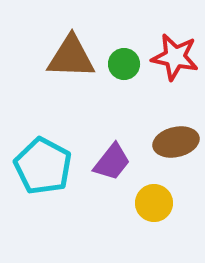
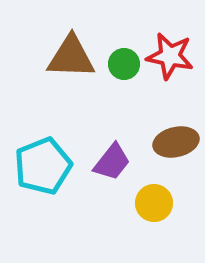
red star: moved 5 px left, 1 px up
cyan pentagon: rotated 22 degrees clockwise
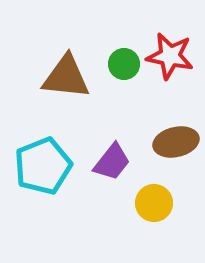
brown triangle: moved 5 px left, 20 px down; rotated 4 degrees clockwise
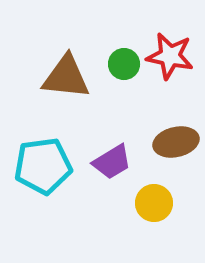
purple trapezoid: rotated 21 degrees clockwise
cyan pentagon: rotated 14 degrees clockwise
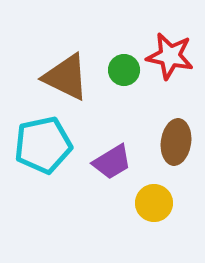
green circle: moved 6 px down
brown triangle: rotated 20 degrees clockwise
brown ellipse: rotated 69 degrees counterclockwise
cyan pentagon: moved 21 px up; rotated 4 degrees counterclockwise
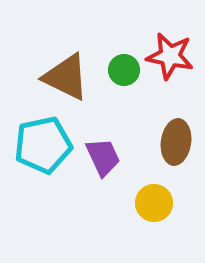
purple trapezoid: moved 9 px left, 5 px up; rotated 84 degrees counterclockwise
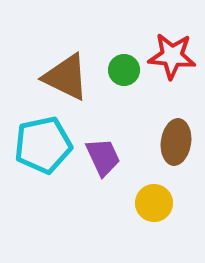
red star: moved 2 px right; rotated 6 degrees counterclockwise
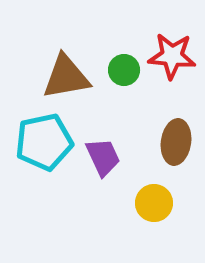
brown triangle: rotated 36 degrees counterclockwise
cyan pentagon: moved 1 px right, 3 px up
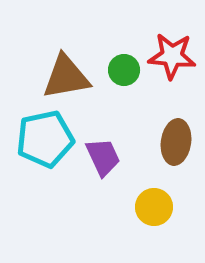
cyan pentagon: moved 1 px right, 3 px up
yellow circle: moved 4 px down
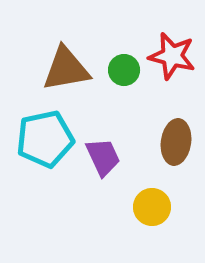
red star: rotated 9 degrees clockwise
brown triangle: moved 8 px up
yellow circle: moved 2 px left
